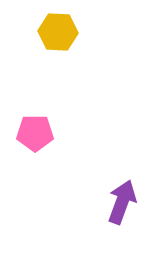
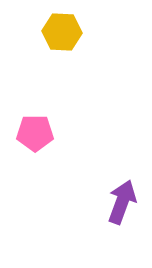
yellow hexagon: moved 4 px right
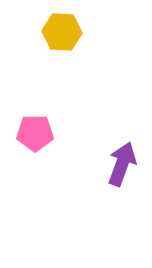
purple arrow: moved 38 px up
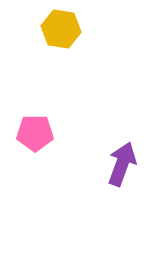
yellow hexagon: moved 1 px left, 3 px up; rotated 6 degrees clockwise
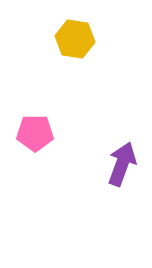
yellow hexagon: moved 14 px right, 10 px down
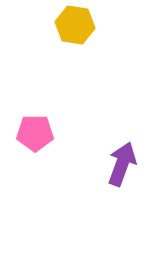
yellow hexagon: moved 14 px up
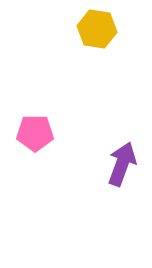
yellow hexagon: moved 22 px right, 4 px down
